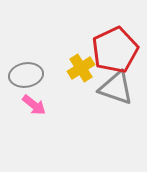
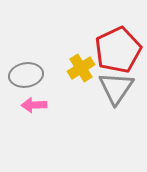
red pentagon: moved 3 px right
gray triangle: rotated 45 degrees clockwise
pink arrow: rotated 140 degrees clockwise
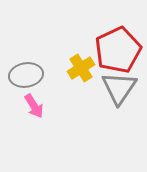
gray triangle: moved 3 px right
pink arrow: moved 1 px down; rotated 120 degrees counterclockwise
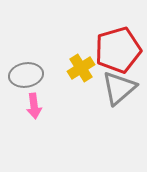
red pentagon: rotated 9 degrees clockwise
gray triangle: rotated 15 degrees clockwise
pink arrow: rotated 25 degrees clockwise
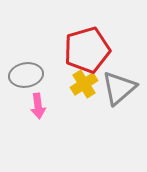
red pentagon: moved 31 px left
yellow cross: moved 3 px right, 16 px down
pink arrow: moved 4 px right
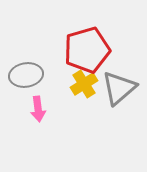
pink arrow: moved 3 px down
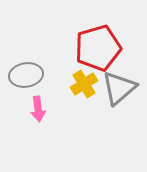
red pentagon: moved 11 px right, 2 px up
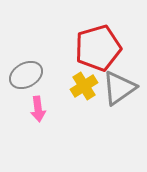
gray ellipse: rotated 20 degrees counterclockwise
yellow cross: moved 2 px down
gray triangle: rotated 6 degrees clockwise
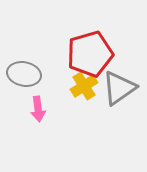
red pentagon: moved 8 px left, 6 px down
gray ellipse: moved 2 px left, 1 px up; rotated 40 degrees clockwise
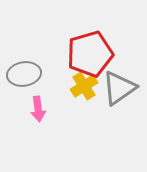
gray ellipse: rotated 20 degrees counterclockwise
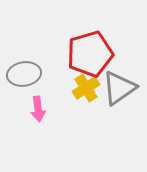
yellow cross: moved 2 px right, 2 px down
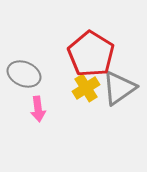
red pentagon: moved 1 px right; rotated 24 degrees counterclockwise
gray ellipse: rotated 32 degrees clockwise
